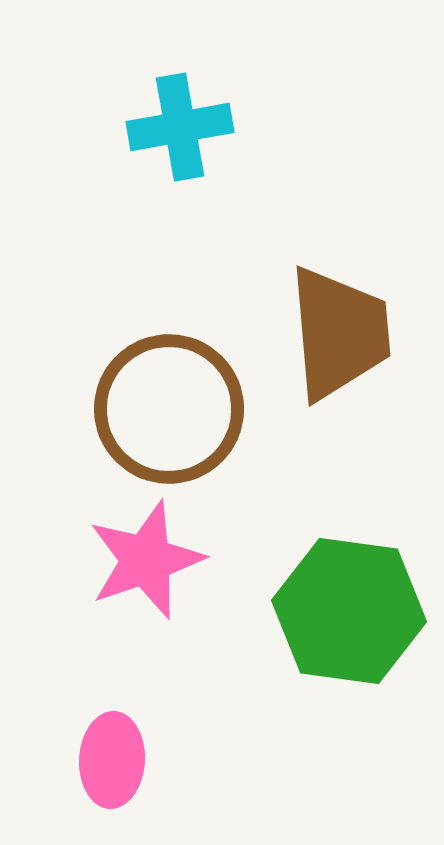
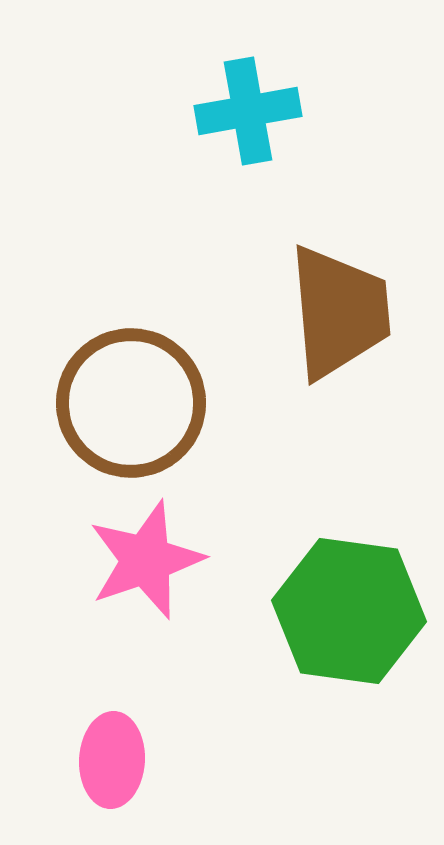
cyan cross: moved 68 px right, 16 px up
brown trapezoid: moved 21 px up
brown circle: moved 38 px left, 6 px up
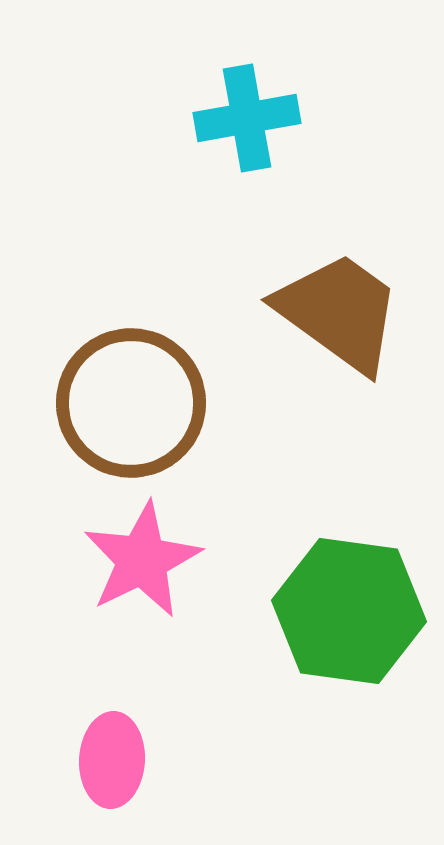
cyan cross: moved 1 px left, 7 px down
brown trapezoid: rotated 49 degrees counterclockwise
pink star: moved 4 px left; rotated 7 degrees counterclockwise
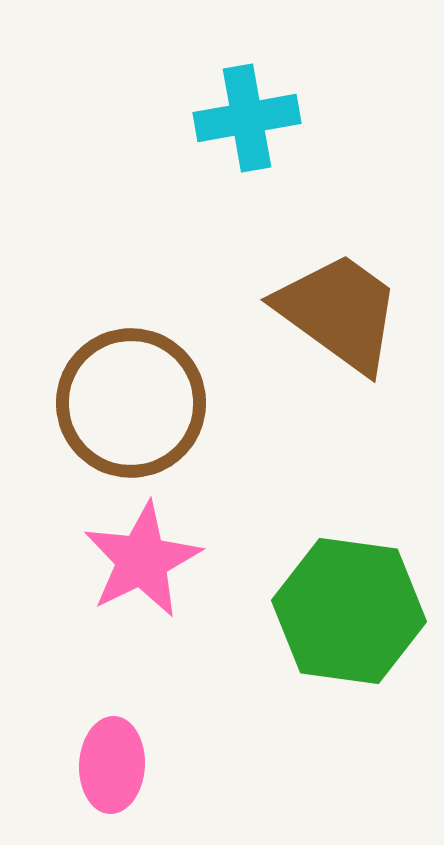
pink ellipse: moved 5 px down
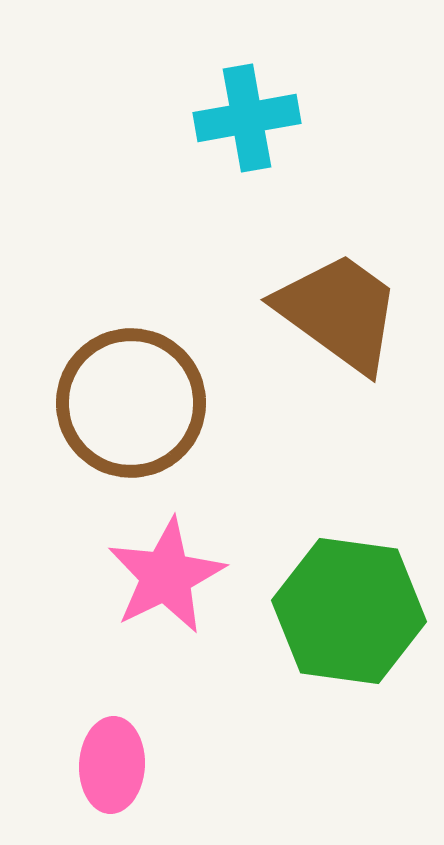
pink star: moved 24 px right, 16 px down
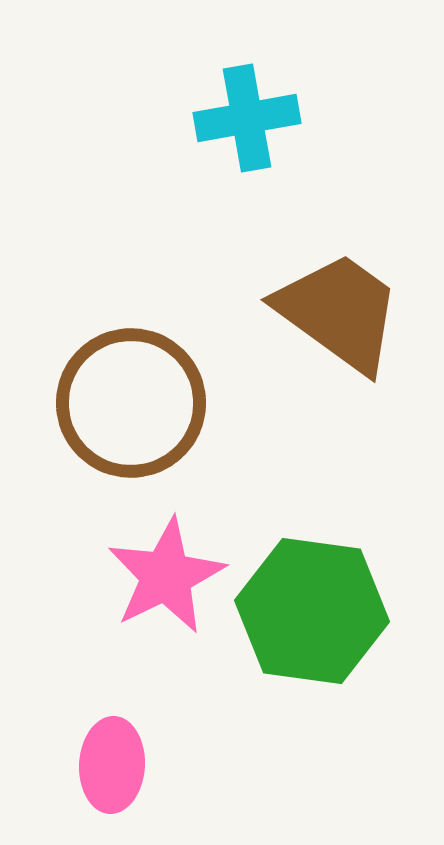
green hexagon: moved 37 px left
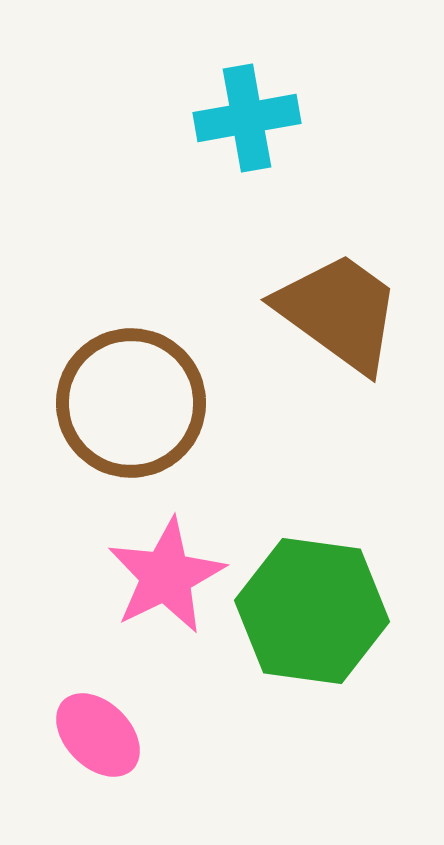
pink ellipse: moved 14 px left, 30 px up; rotated 48 degrees counterclockwise
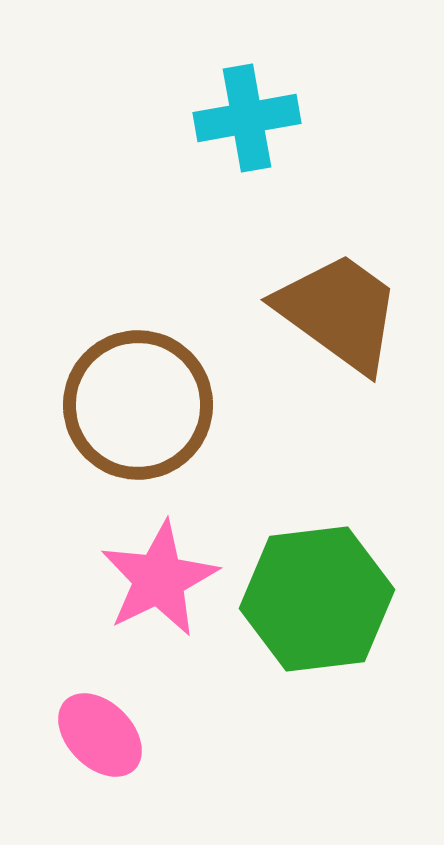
brown circle: moved 7 px right, 2 px down
pink star: moved 7 px left, 3 px down
green hexagon: moved 5 px right, 12 px up; rotated 15 degrees counterclockwise
pink ellipse: moved 2 px right
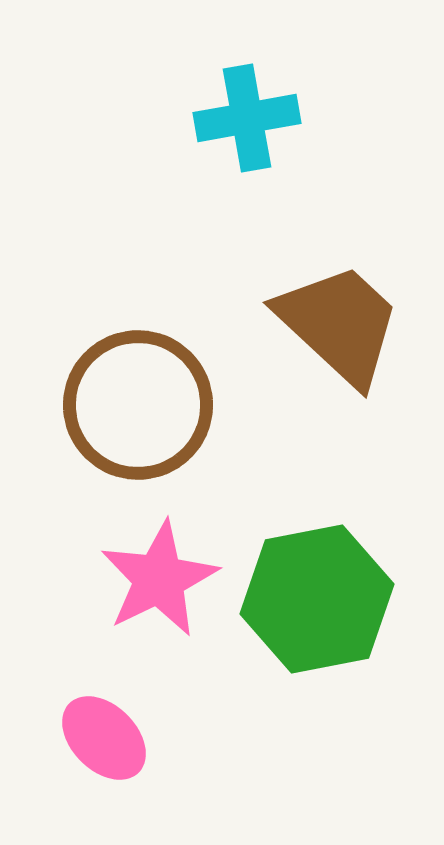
brown trapezoid: moved 12 px down; rotated 7 degrees clockwise
green hexagon: rotated 4 degrees counterclockwise
pink ellipse: moved 4 px right, 3 px down
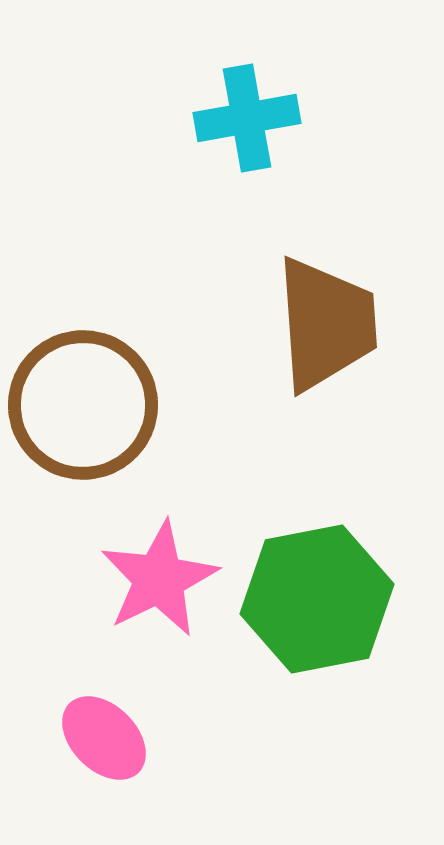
brown trapezoid: moved 13 px left; rotated 43 degrees clockwise
brown circle: moved 55 px left
